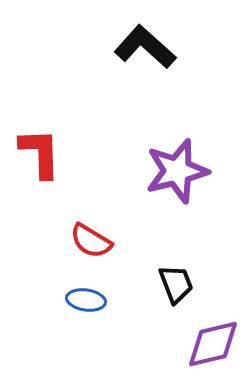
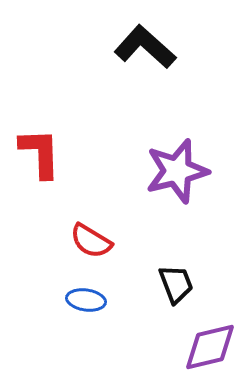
purple diamond: moved 3 px left, 3 px down
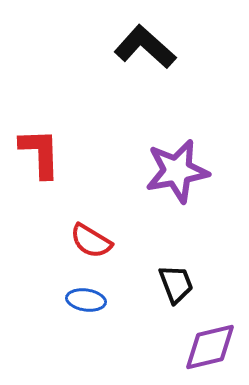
purple star: rotated 4 degrees clockwise
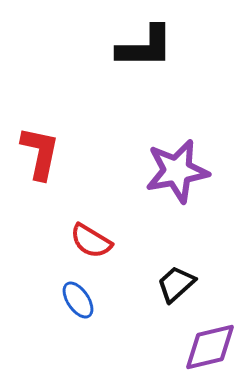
black L-shape: rotated 138 degrees clockwise
red L-shape: rotated 14 degrees clockwise
black trapezoid: rotated 111 degrees counterclockwise
blue ellipse: moved 8 px left; rotated 48 degrees clockwise
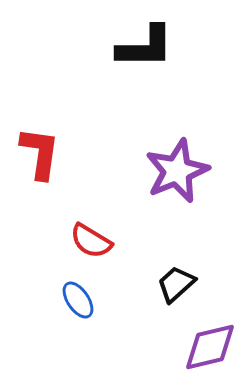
red L-shape: rotated 4 degrees counterclockwise
purple star: rotated 12 degrees counterclockwise
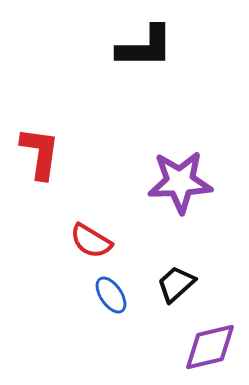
purple star: moved 3 px right, 11 px down; rotated 20 degrees clockwise
blue ellipse: moved 33 px right, 5 px up
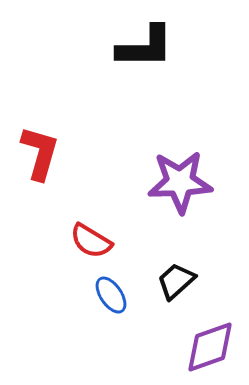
red L-shape: rotated 8 degrees clockwise
black trapezoid: moved 3 px up
purple diamond: rotated 6 degrees counterclockwise
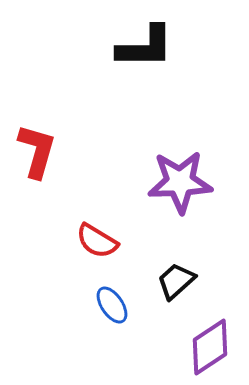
red L-shape: moved 3 px left, 2 px up
red semicircle: moved 6 px right
blue ellipse: moved 1 px right, 10 px down
purple diamond: rotated 14 degrees counterclockwise
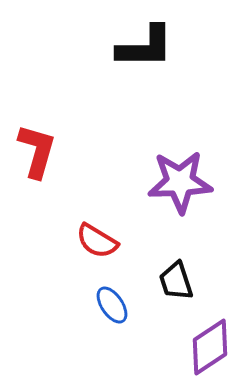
black trapezoid: rotated 66 degrees counterclockwise
